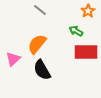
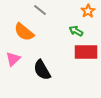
orange semicircle: moved 13 px left, 12 px up; rotated 90 degrees counterclockwise
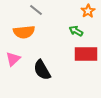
gray line: moved 4 px left
orange semicircle: rotated 45 degrees counterclockwise
red rectangle: moved 2 px down
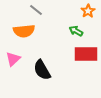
orange semicircle: moved 1 px up
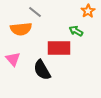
gray line: moved 1 px left, 2 px down
orange semicircle: moved 3 px left, 2 px up
red rectangle: moved 27 px left, 6 px up
pink triangle: rotated 28 degrees counterclockwise
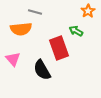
gray line: rotated 24 degrees counterclockwise
red rectangle: rotated 70 degrees clockwise
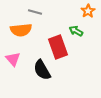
orange semicircle: moved 1 px down
red rectangle: moved 1 px left, 1 px up
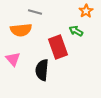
orange star: moved 2 px left
black semicircle: rotated 35 degrees clockwise
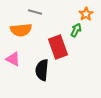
orange star: moved 3 px down
green arrow: moved 1 px up; rotated 88 degrees clockwise
pink triangle: rotated 21 degrees counterclockwise
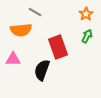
gray line: rotated 16 degrees clockwise
green arrow: moved 11 px right, 6 px down
pink triangle: rotated 28 degrees counterclockwise
black semicircle: rotated 15 degrees clockwise
